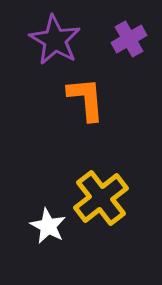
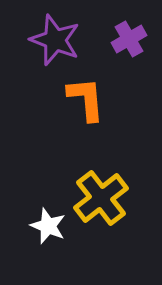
purple star: rotated 9 degrees counterclockwise
white star: rotated 6 degrees counterclockwise
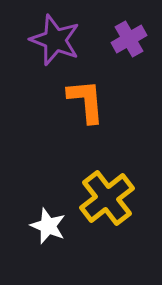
orange L-shape: moved 2 px down
yellow cross: moved 6 px right
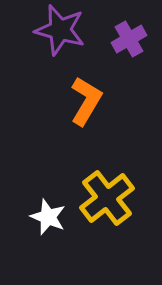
purple star: moved 5 px right, 10 px up; rotated 6 degrees counterclockwise
orange L-shape: rotated 36 degrees clockwise
white star: moved 9 px up
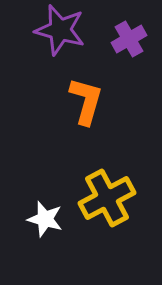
orange L-shape: rotated 15 degrees counterclockwise
yellow cross: rotated 10 degrees clockwise
white star: moved 3 px left, 2 px down; rotated 6 degrees counterclockwise
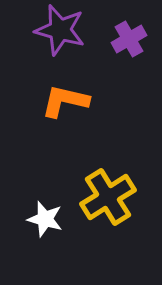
orange L-shape: moved 21 px left; rotated 93 degrees counterclockwise
yellow cross: moved 1 px right, 1 px up; rotated 4 degrees counterclockwise
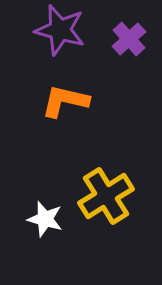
purple cross: rotated 12 degrees counterclockwise
yellow cross: moved 2 px left, 1 px up
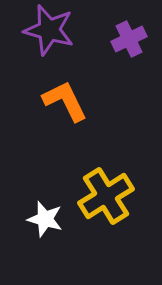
purple star: moved 11 px left
purple cross: rotated 16 degrees clockwise
orange L-shape: rotated 51 degrees clockwise
